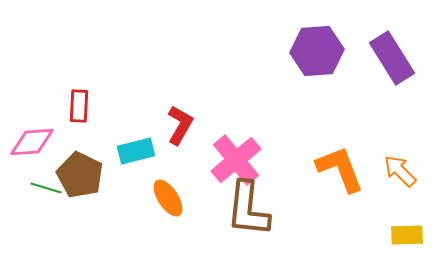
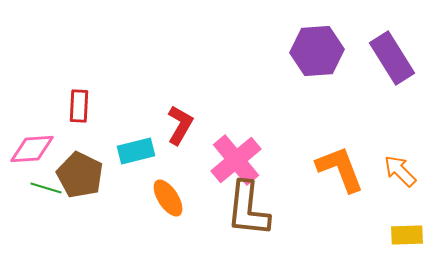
pink diamond: moved 7 px down
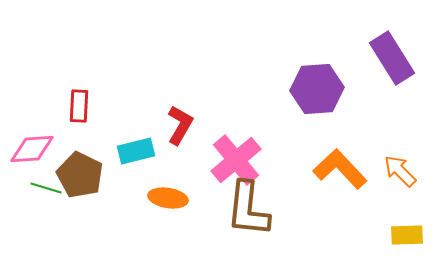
purple hexagon: moved 38 px down
orange L-shape: rotated 22 degrees counterclockwise
orange ellipse: rotated 48 degrees counterclockwise
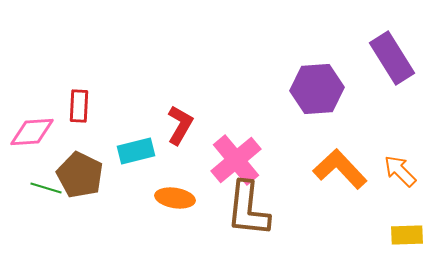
pink diamond: moved 17 px up
orange ellipse: moved 7 px right
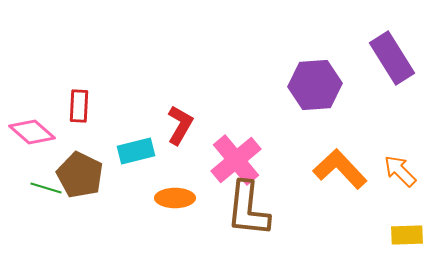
purple hexagon: moved 2 px left, 4 px up
pink diamond: rotated 45 degrees clockwise
orange ellipse: rotated 9 degrees counterclockwise
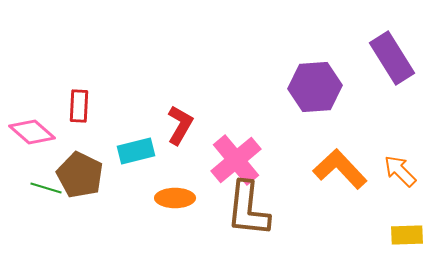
purple hexagon: moved 2 px down
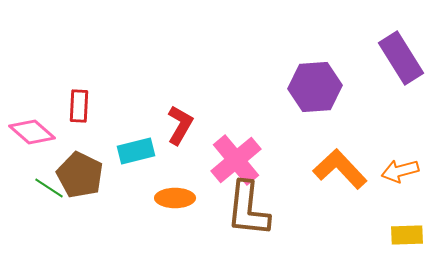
purple rectangle: moved 9 px right
orange arrow: rotated 60 degrees counterclockwise
green line: moved 3 px right; rotated 16 degrees clockwise
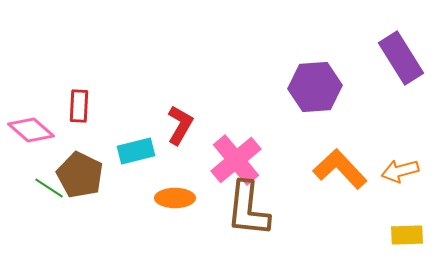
pink diamond: moved 1 px left, 2 px up
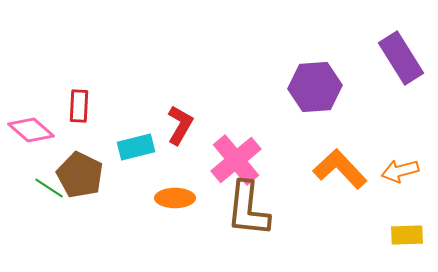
cyan rectangle: moved 4 px up
